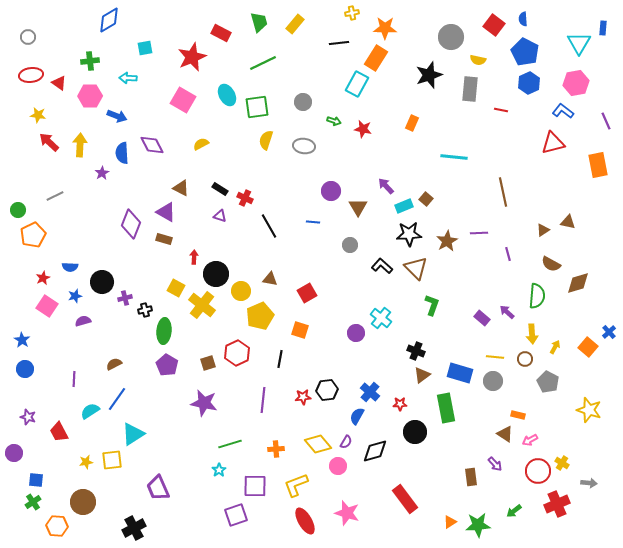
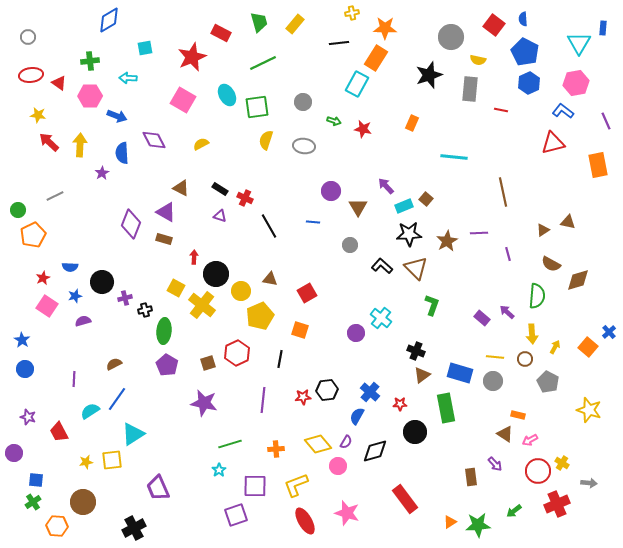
purple diamond at (152, 145): moved 2 px right, 5 px up
brown diamond at (578, 283): moved 3 px up
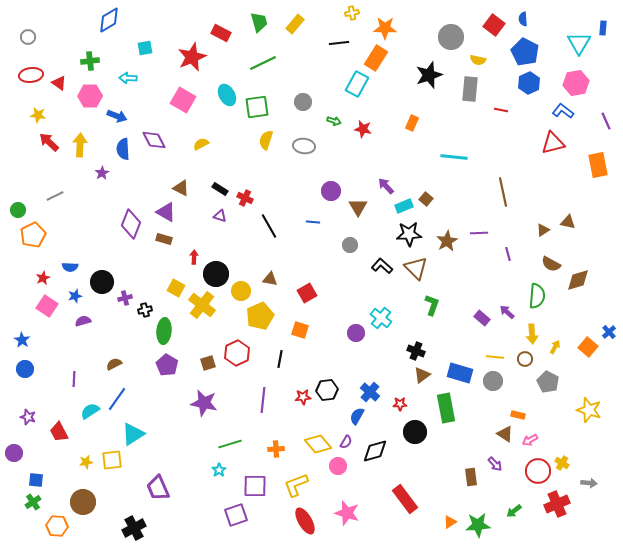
blue semicircle at (122, 153): moved 1 px right, 4 px up
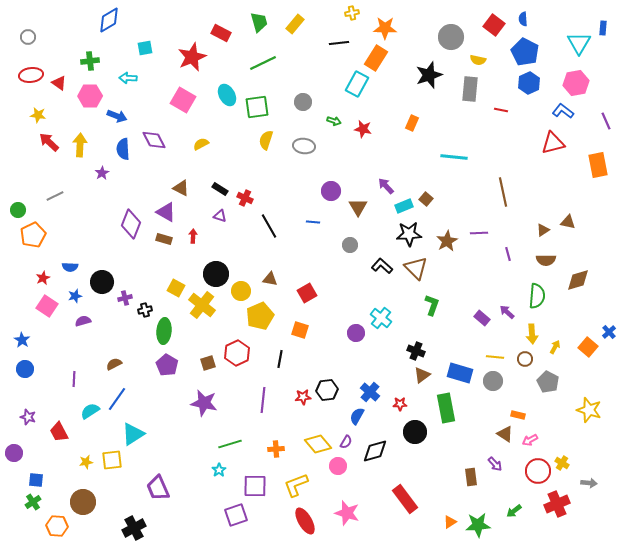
red arrow at (194, 257): moved 1 px left, 21 px up
brown semicircle at (551, 264): moved 5 px left, 4 px up; rotated 30 degrees counterclockwise
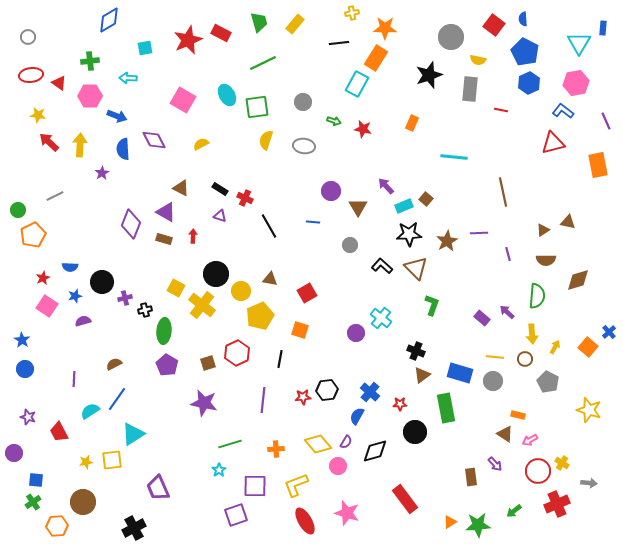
red star at (192, 57): moved 4 px left, 17 px up
orange hexagon at (57, 526): rotated 10 degrees counterclockwise
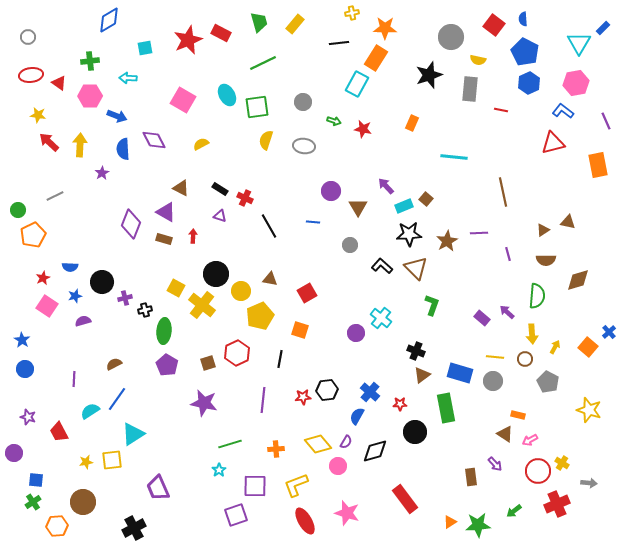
blue rectangle at (603, 28): rotated 40 degrees clockwise
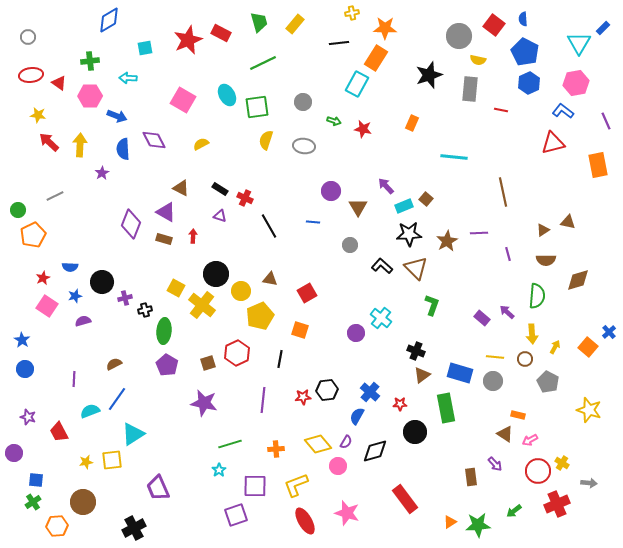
gray circle at (451, 37): moved 8 px right, 1 px up
cyan semicircle at (90, 411): rotated 12 degrees clockwise
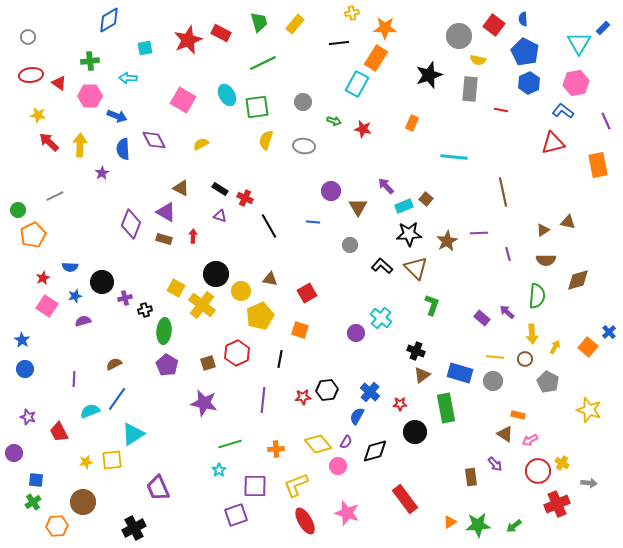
green arrow at (514, 511): moved 15 px down
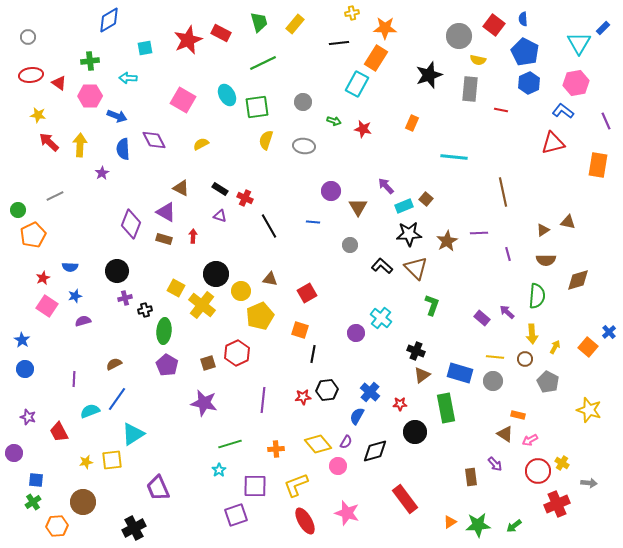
orange rectangle at (598, 165): rotated 20 degrees clockwise
black circle at (102, 282): moved 15 px right, 11 px up
black line at (280, 359): moved 33 px right, 5 px up
